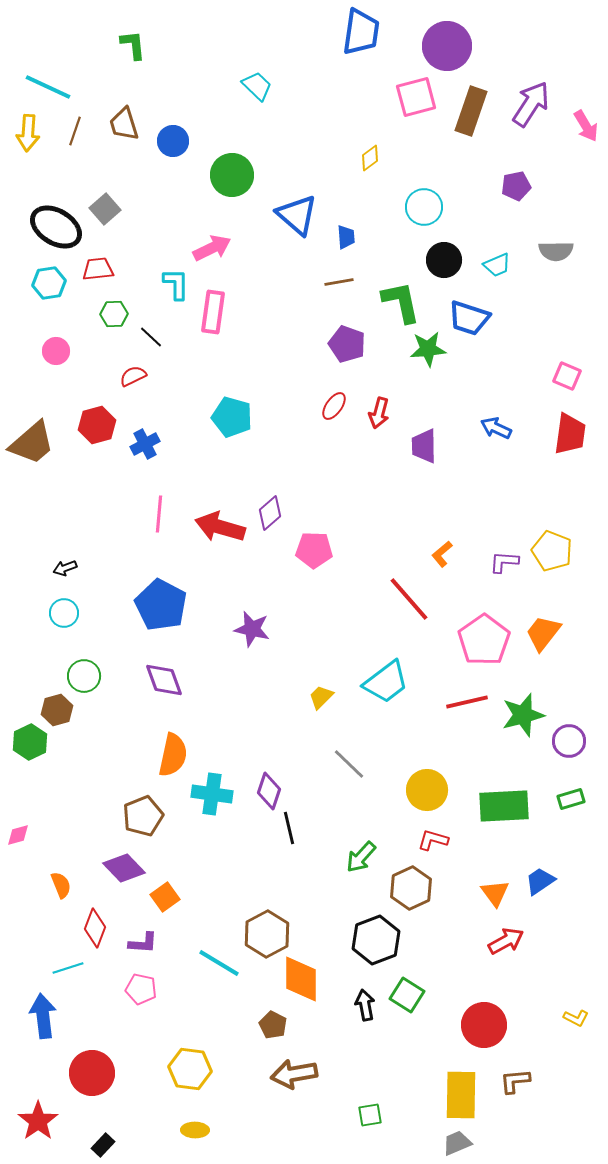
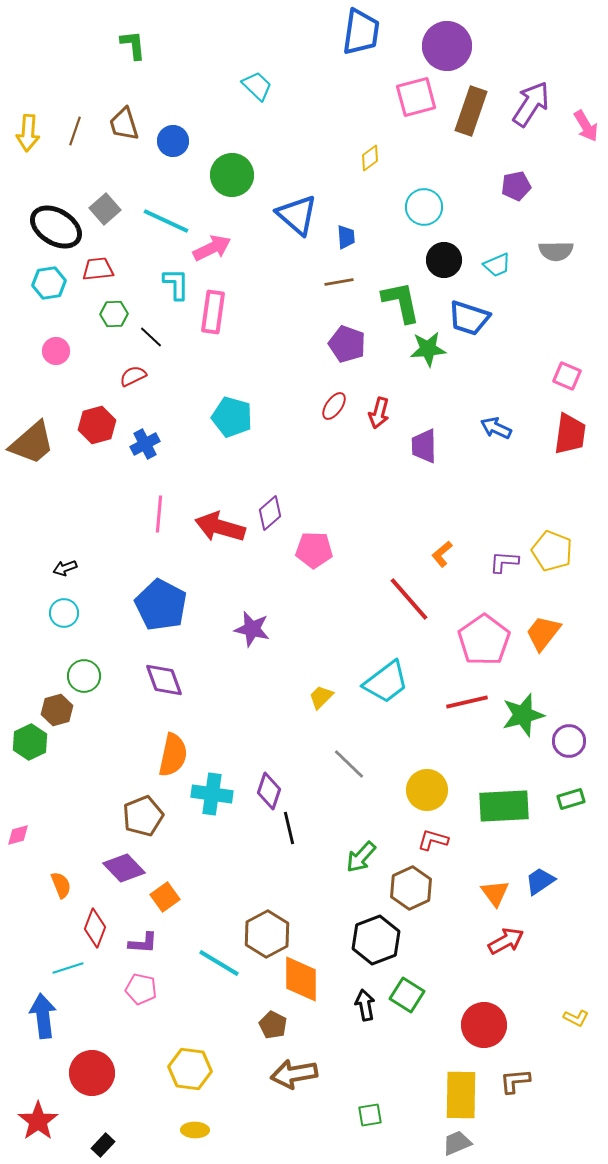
cyan line at (48, 87): moved 118 px right, 134 px down
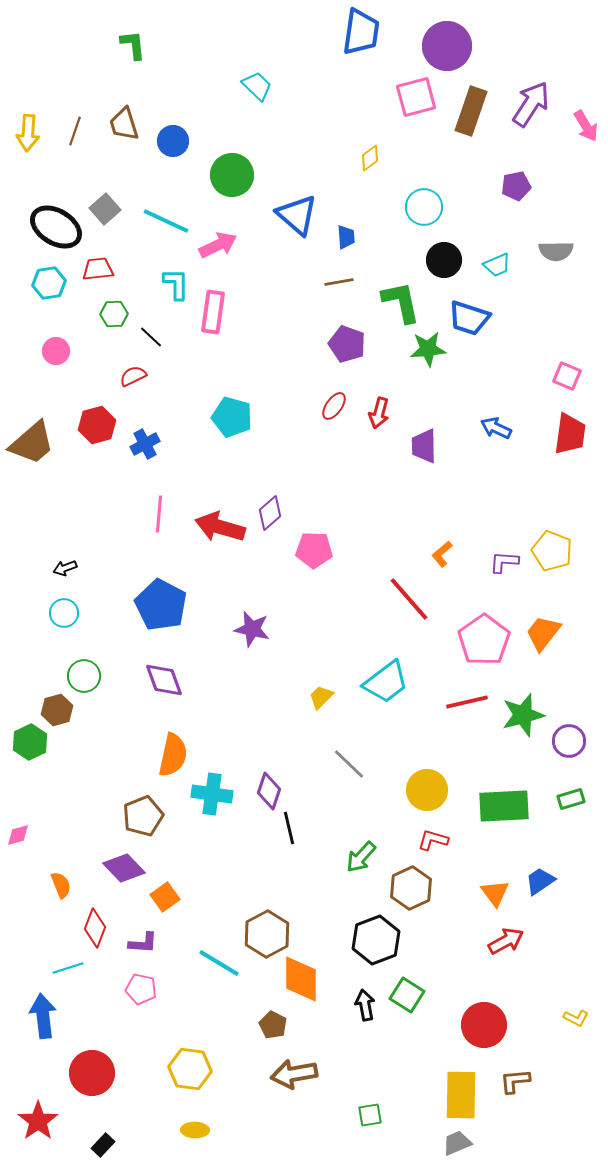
pink arrow at (212, 248): moved 6 px right, 3 px up
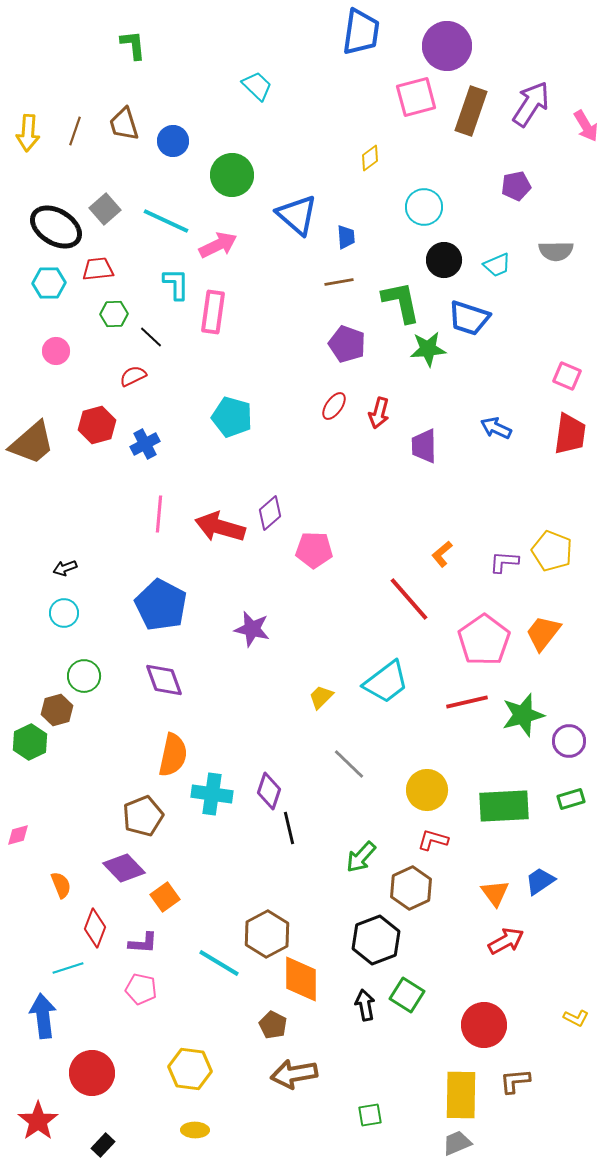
cyan hexagon at (49, 283): rotated 8 degrees clockwise
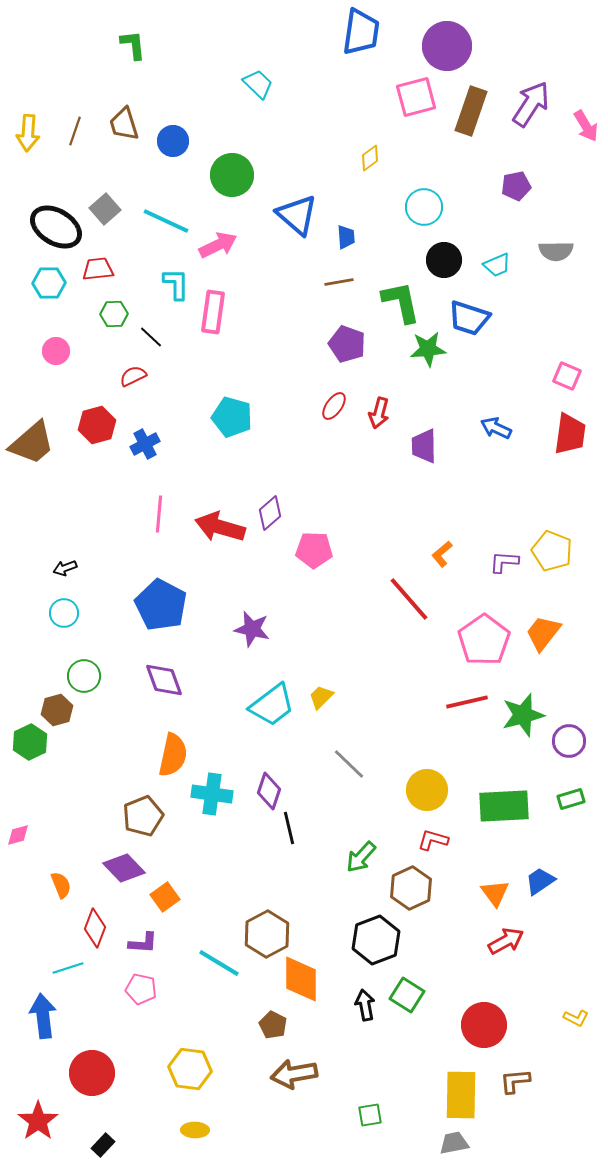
cyan trapezoid at (257, 86): moved 1 px right, 2 px up
cyan trapezoid at (386, 682): moved 114 px left, 23 px down
gray trapezoid at (457, 1143): moved 3 px left; rotated 12 degrees clockwise
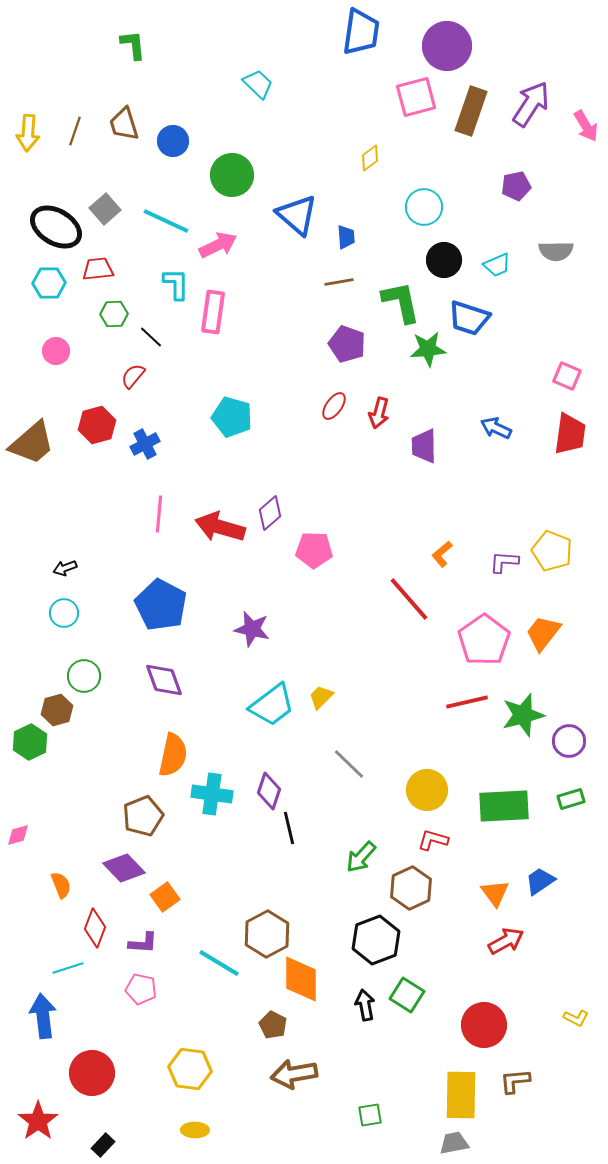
red semicircle at (133, 376): rotated 24 degrees counterclockwise
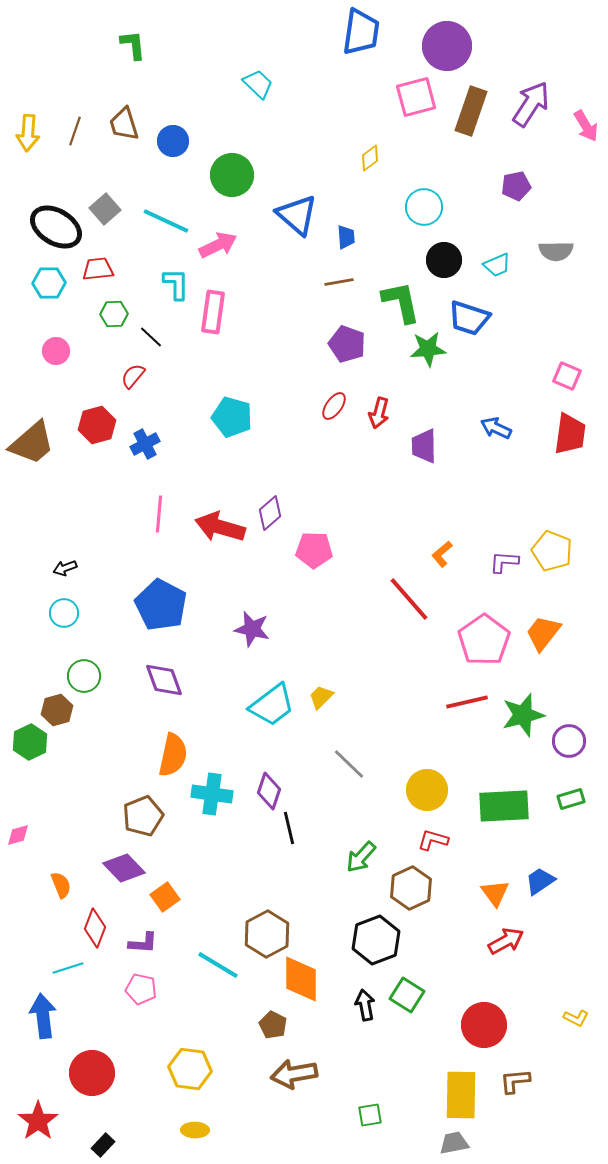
cyan line at (219, 963): moved 1 px left, 2 px down
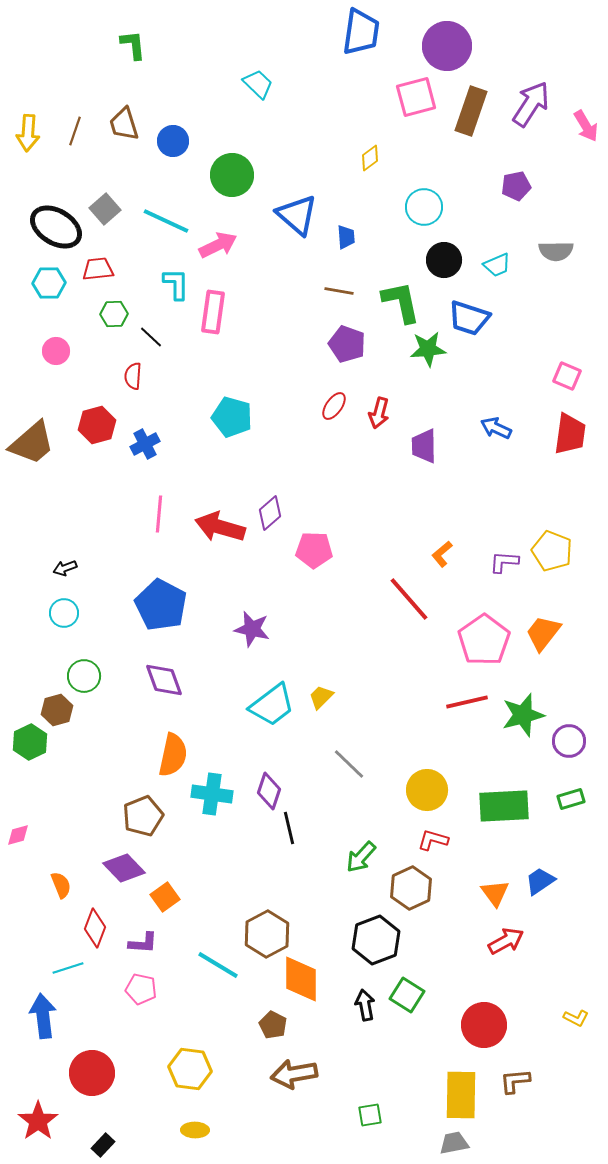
brown line at (339, 282): moved 9 px down; rotated 20 degrees clockwise
red semicircle at (133, 376): rotated 36 degrees counterclockwise
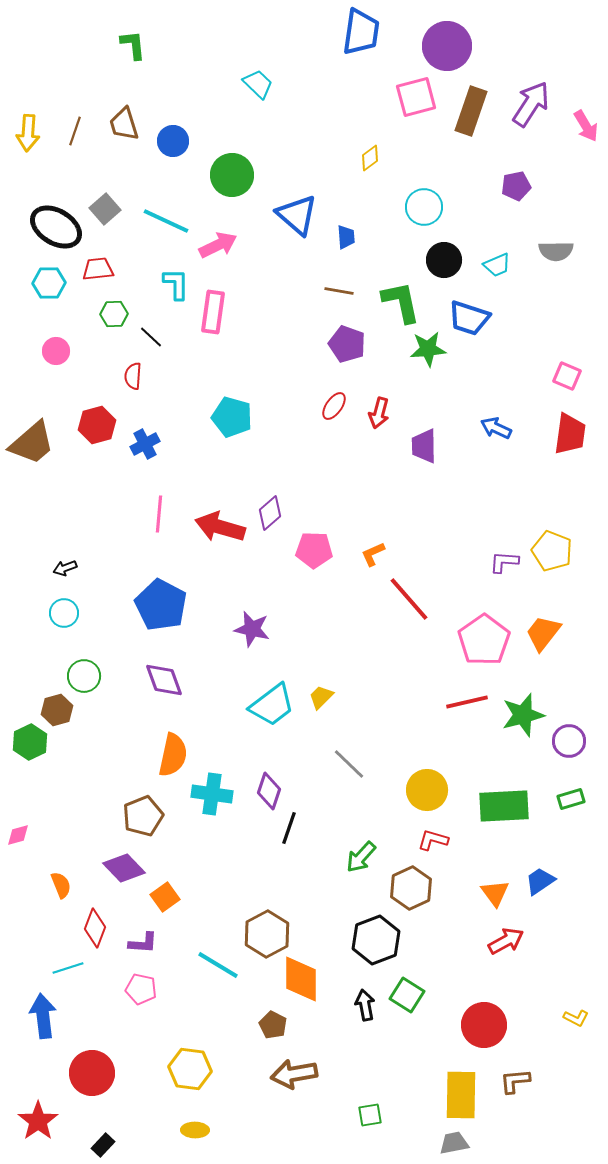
orange L-shape at (442, 554): moved 69 px left; rotated 16 degrees clockwise
black line at (289, 828): rotated 32 degrees clockwise
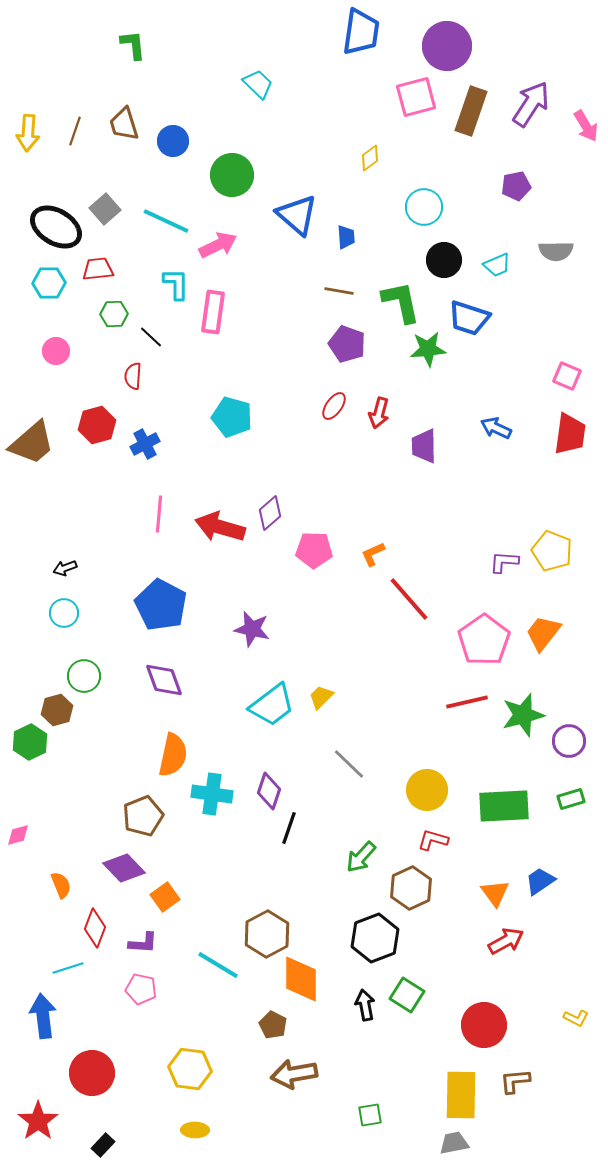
black hexagon at (376, 940): moved 1 px left, 2 px up
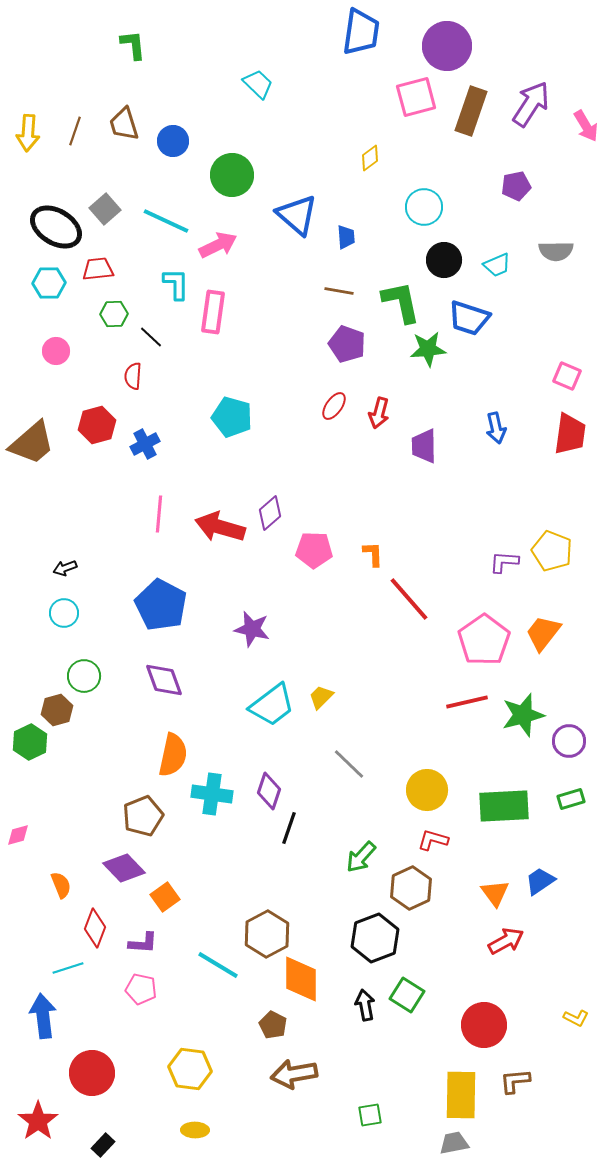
blue arrow at (496, 428): rotated 128 degrees counterclockwise
orange L-shape at (373, 554): rotated 112 degrees clockwise
